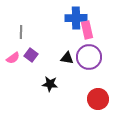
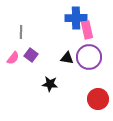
pink semicircle: rotated 16 degrees counterclockwise
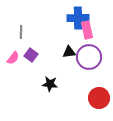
blue cross: moved 2 px right
black triangle: moved 2 px right, 6 px up; rotated 16 degrees counterclockwise
red circle: moved 1 px right, 1 px up
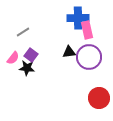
gray line: moved 2 px right; rotated 56 degrees clockwise
black star: moved 23 px left, 16 px up
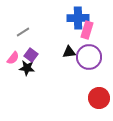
pink rectangle: rotated 30 degrees clockwise
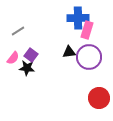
gray line: moved 5 px left, 1 px up
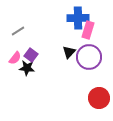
pink rectangle: moved 1 px right
black triangle: rotated 40 degrees counterclockwise
pink semicircle: moved 2 px right
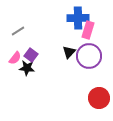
purple circle: moved 1 px up
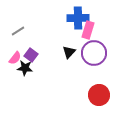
purple circle: moved 5 px right, 3 px up
black star: moved 2 px left
red circle: moved 3 px up
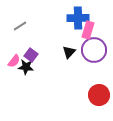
gray line: moved 2 px right, 5 px up
purple circle: moved 3 px up
pink semicircle: moved 1 px left, 3 px down
black star: moved 1 px right, 1 px up
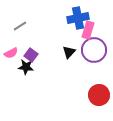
blue cross: rotated 10 degrees counterclockwise
pink semicircle: moved 3 px left, 8 px up; rotated 24 degrees clockwise
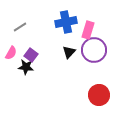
blue cross: moved 12 px left, 4 px down
gray line: moved 1 px down
pink semicircle: rotated 32 degrees counterclockwise
